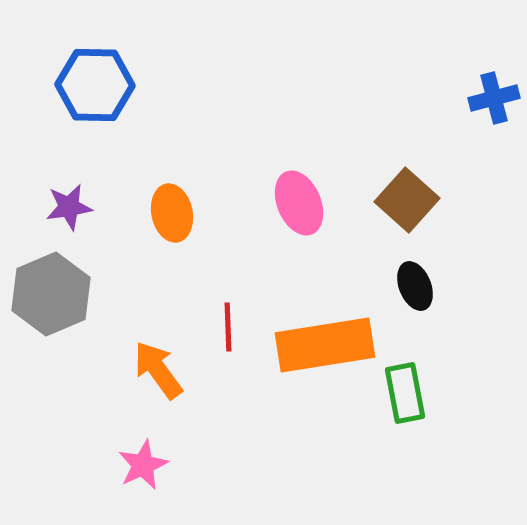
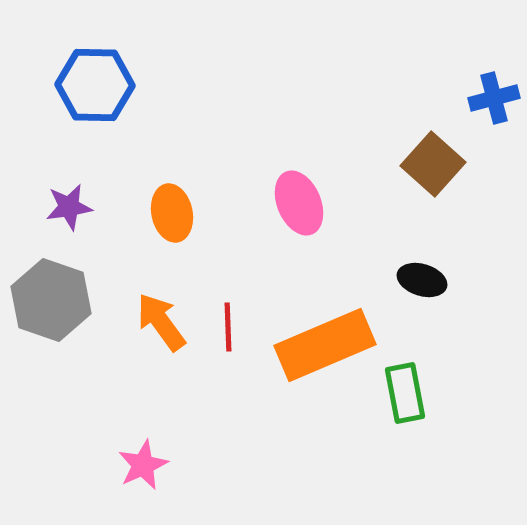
brown square: moved 26 px right, 36 px up
black ellipse: moved 7 px right, 6 px up; rotated 51 degrees counterclockwise
gray hexagon: moved 6 px down; rotated 18 degrees counterclockwise
orange rectangle: rotated 14 degrees counterclockwise
orange arrow: moved 3 px right, 48 px up
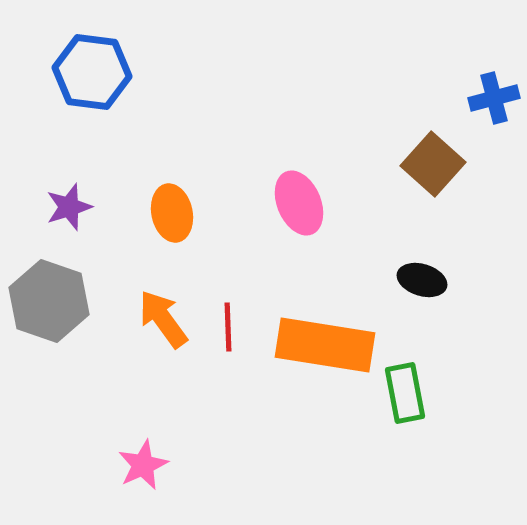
blue hexagon: moved 3 px left, 13 px up; rotated 6 degrees clockwise
purple star: rotated 9 degrees counterclockwise
gray hexagon: moved 2 px left, 1 px down
orange arrow: moved 2 px right, 3 px up
orange rectangle: rotated 32 degrees clockwise
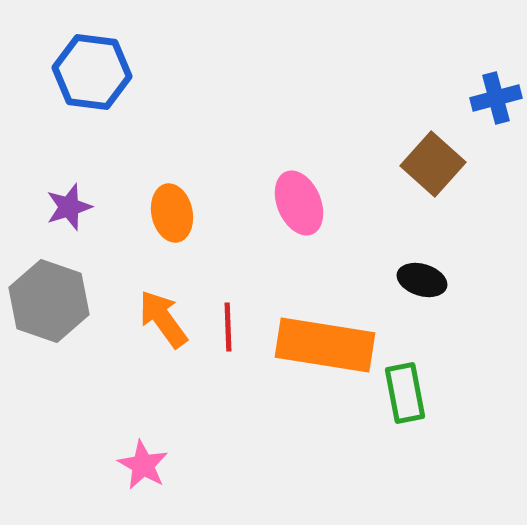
blue cross: moved 2 px right
pink star: rotated 18 degrees counterclockwise
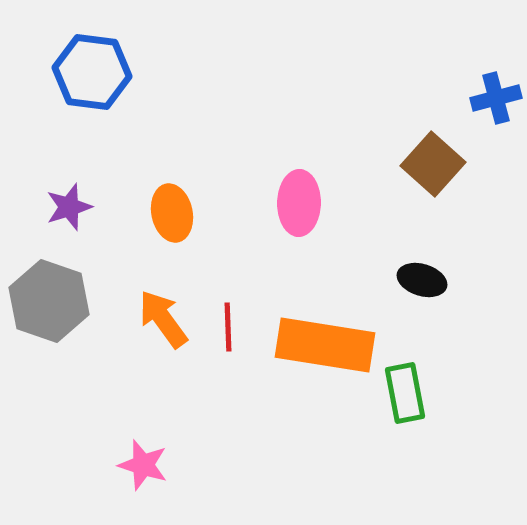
pink ellipse: rotated 24 degrees clockwise
pink star: rotated 12 degrees counterclockwise
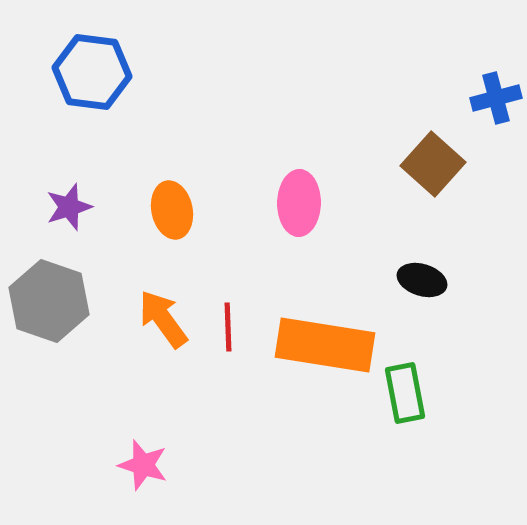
orange ellipse: moved 3 px up
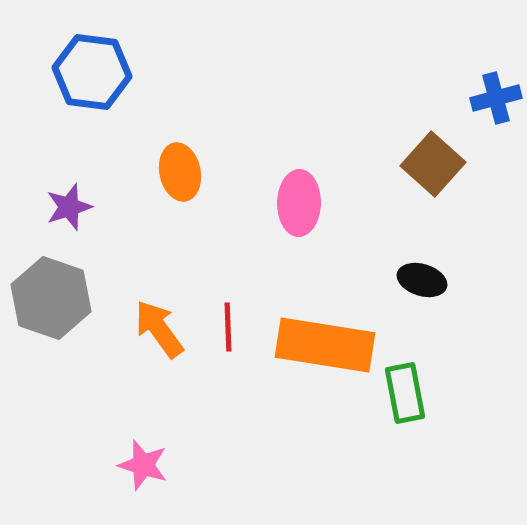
orange ellipse: moved 8 px right, 38 px up
gray hexagon: moved 2 px right, 3 px up
orange arrow: moved 4 px left, 10 px down
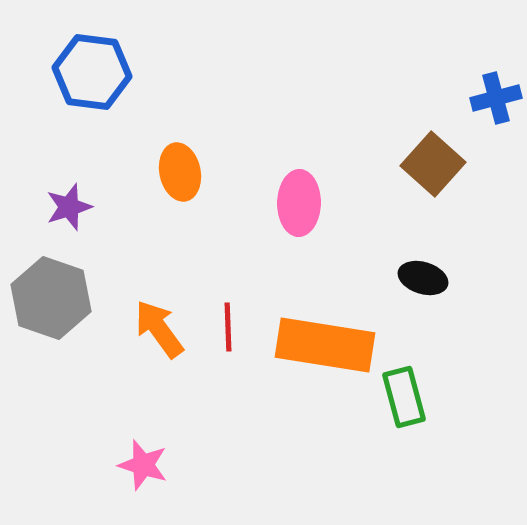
black ellipse: moved 1 px right, 2 px up
green rectangle: moved 1 px left, 4 px down; rotated 4 degrees counterclockwise
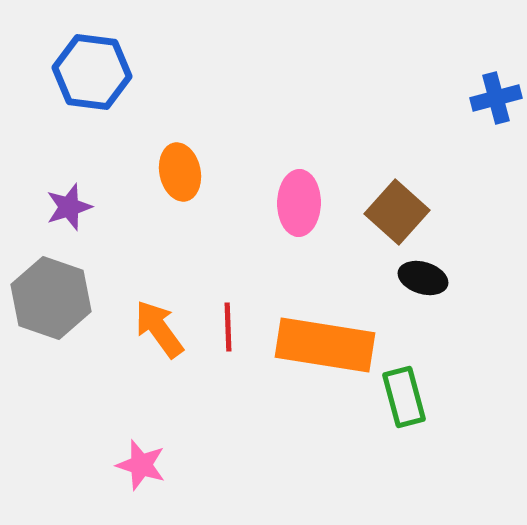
brown square: moved 36 px left, 48 px down
pink star: moved 2 px left
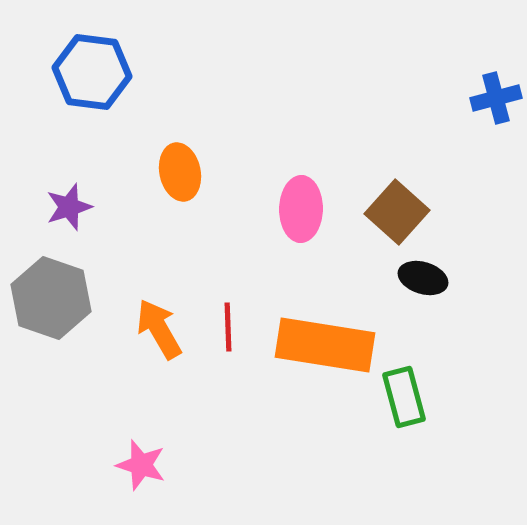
pink ellipse: moved 2 px right, 6 px down
orange arrow: rotated 6 degrees clockwise
